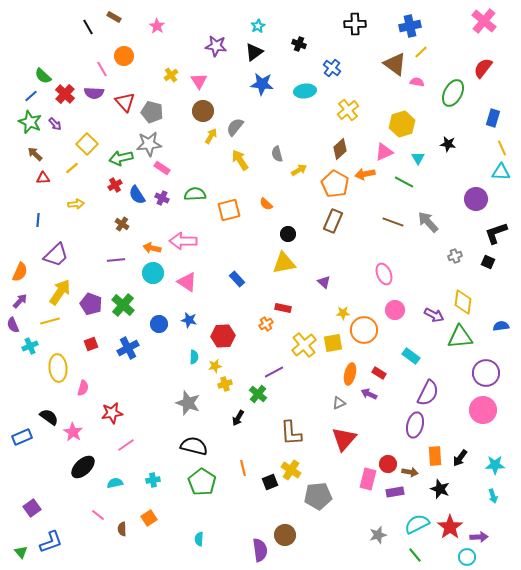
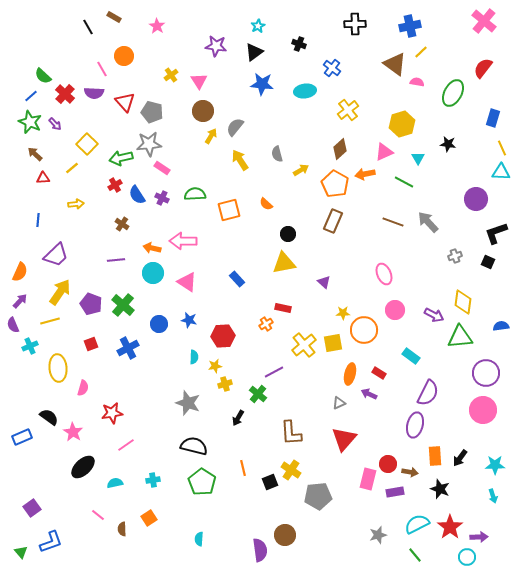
yellow arrow at (299, 170): moved 2 px right
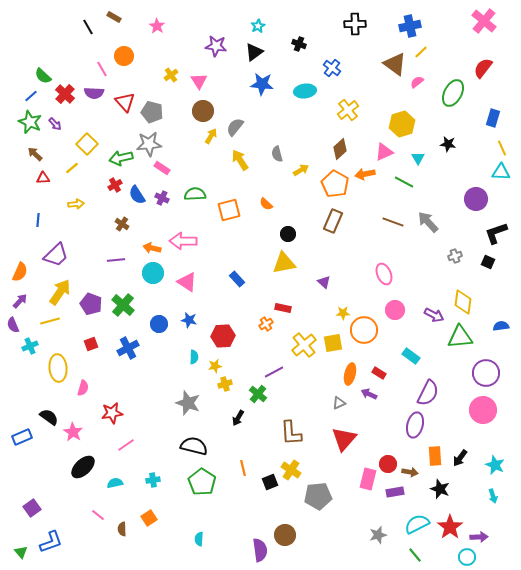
pink semicircle at (417, 82): rotated 48 degrees counterclockwise
cyan star at (495, 465): rotated 24 degrees clockwise
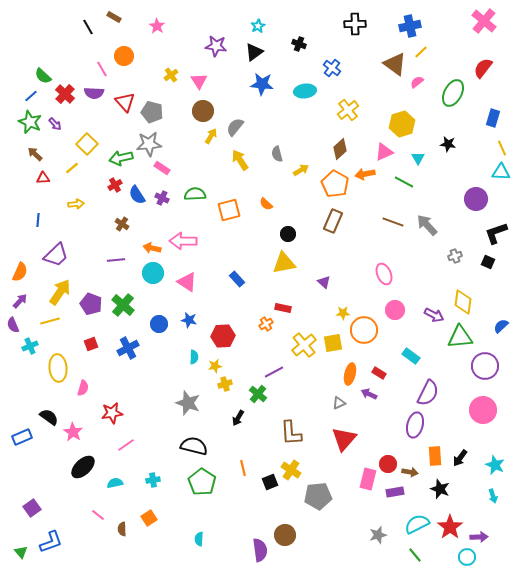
gray arrow at (428, 222): moved 1 px left, 3 px down
blue semicircle at (501, 326): rotated 35 degrees counterclockwise
purple circle at (486, 373): moved 1 px left, 7 px up
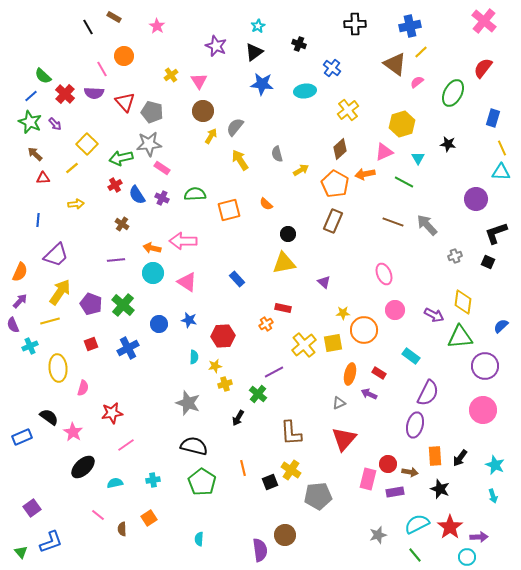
purple star at (216, 46): rotated 15 degrees clockwise
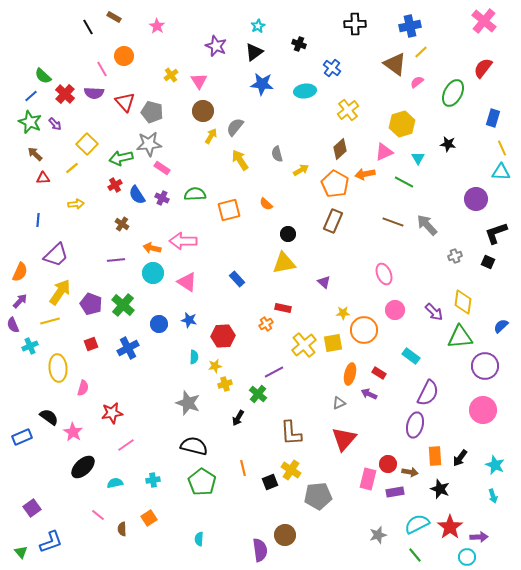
purple arrow at (434, 315): moved 3 px up; rotated 18 degrees clockwise
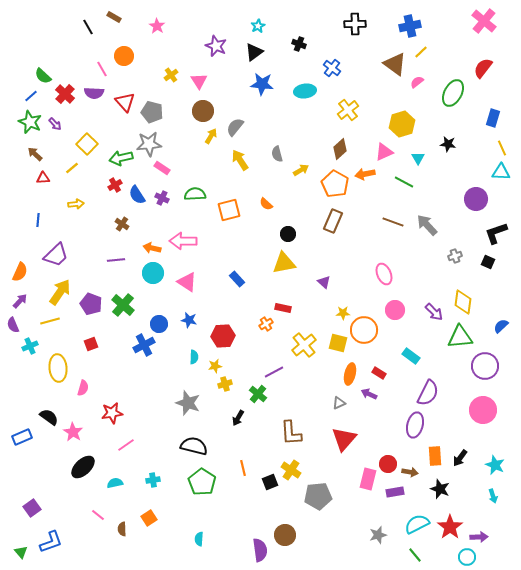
yellow square at (333, 343): moved 5 px right; rotated 24 degrees clockwise
blue cross at (128, 348): moved 16 px right, 3 px up
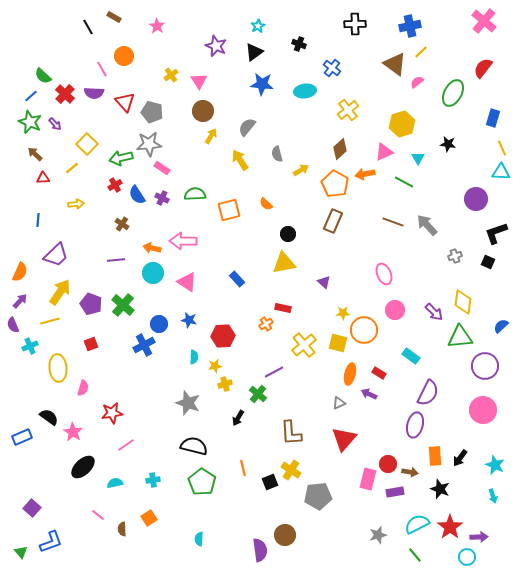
gray semicircle at (235, 127): moved 12 px right
purple square at (32, 508): rotated 12 degrees counterclockwise
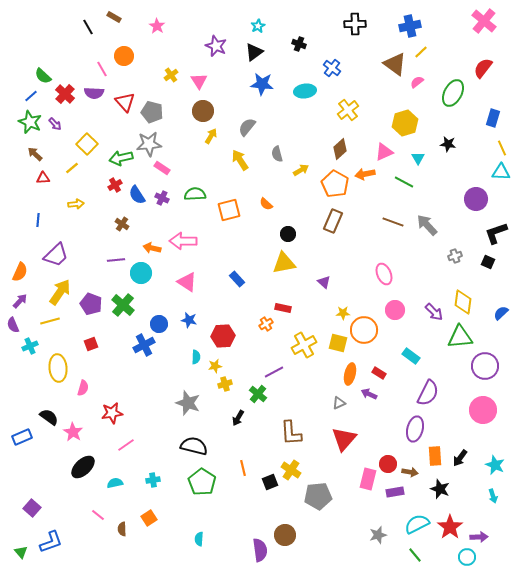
yellow hexagon at (402, 124): moved 3 px right, 1 px up
cyan circle at (153, 273): moved 12 px left
blue semicircle at (501, 326): moved 13 px up
yellow cross at (304, 345): rotated 10 degrees clockwise
cyan semicircle at (194, 357): moved 2 px right
purple ellipse at (415, 425): moved 4 px down
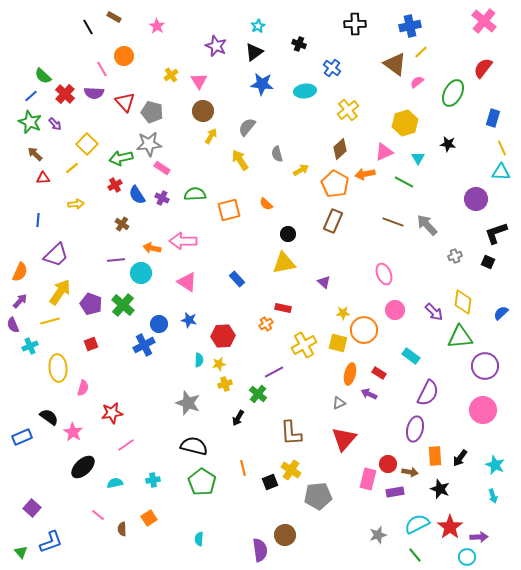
cyan semicircle at (196, 357): moved 3 px right, 3 px down
yellow star at (215, 366): moved 4 px right, 2 px up
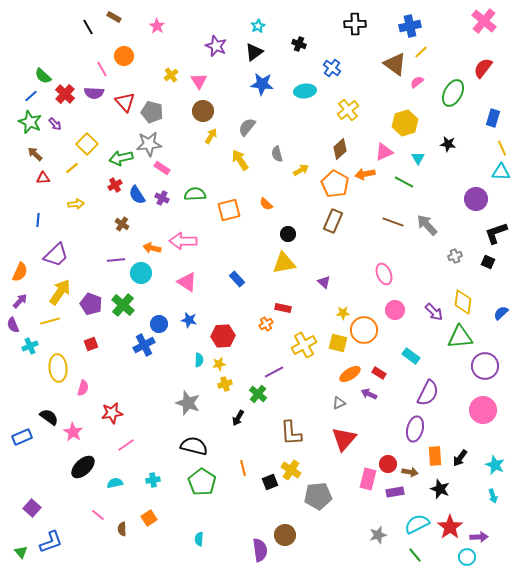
orange ellipse at (350, 374): rotated 45 degrees clockwise
